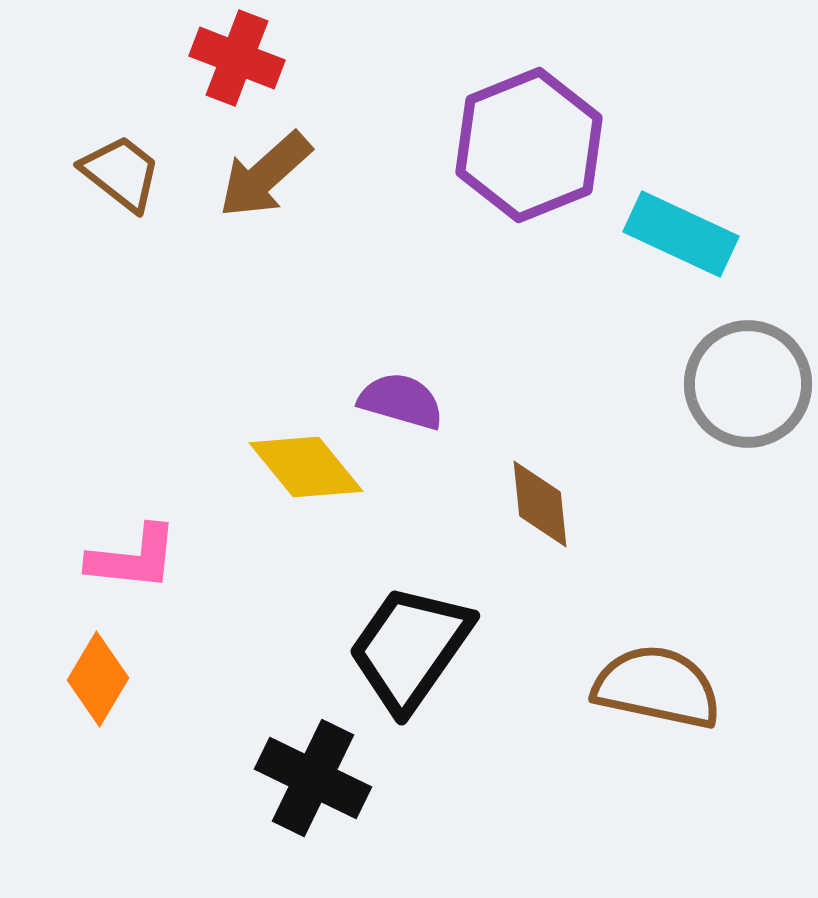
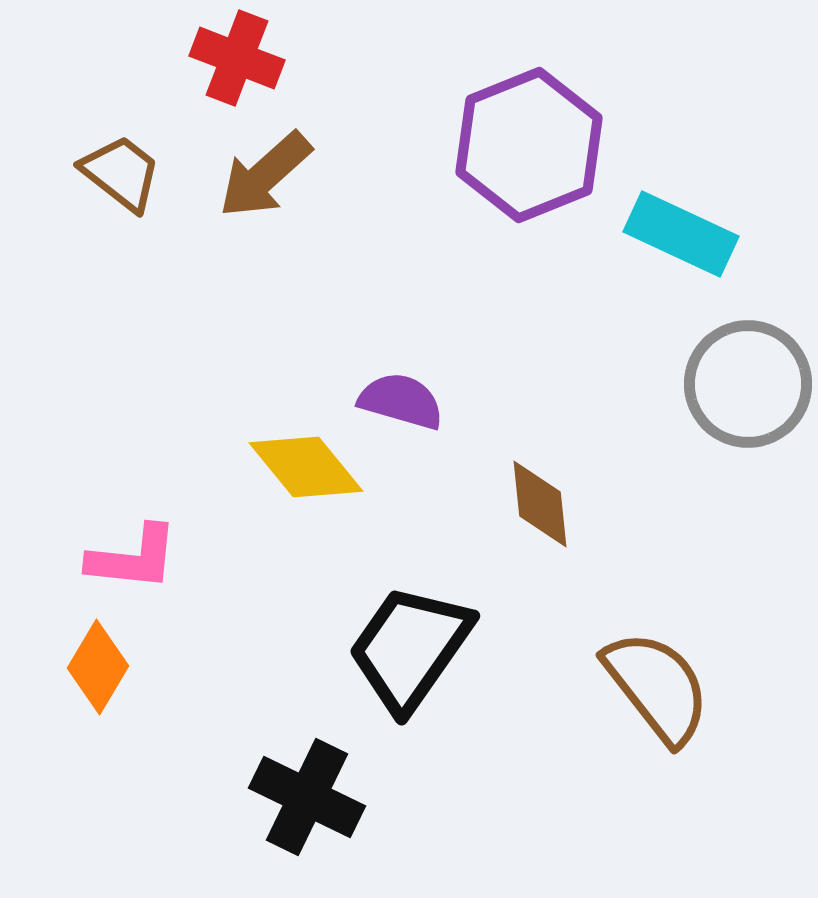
orange diamond: moved 12 px up
brown semicircle: rotated 40 degrees clockwise
black cross: moved 6 px left, 19 px down
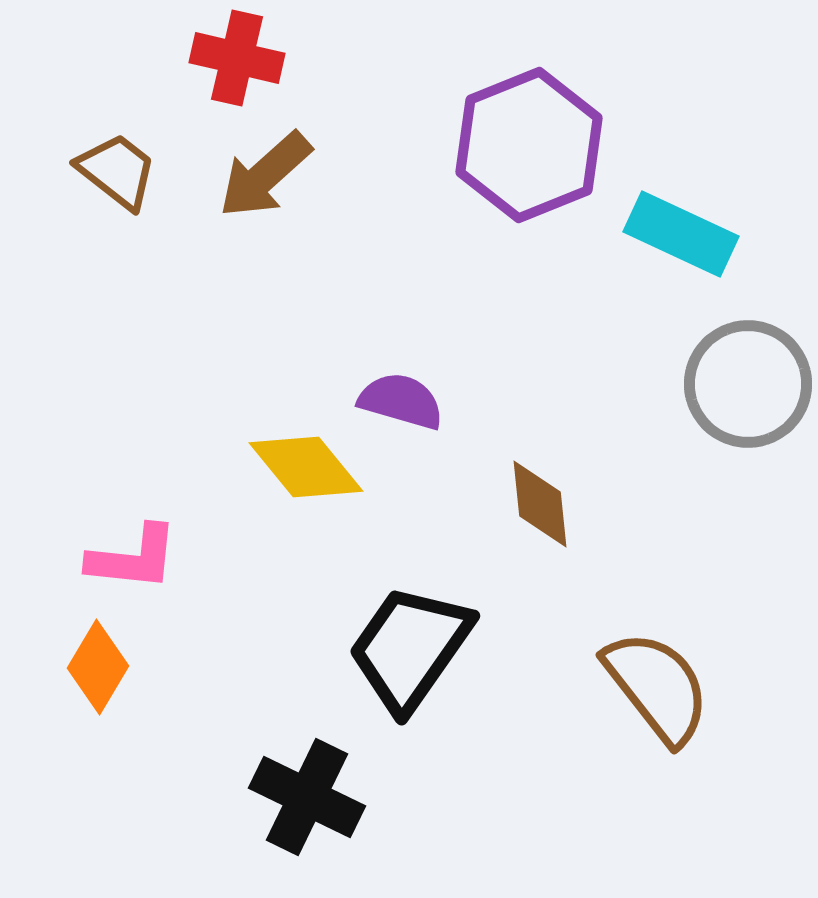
red cross: rotated 8 degrees counterclockwise
brown trapezoid: moved 4 px left, 2 px up
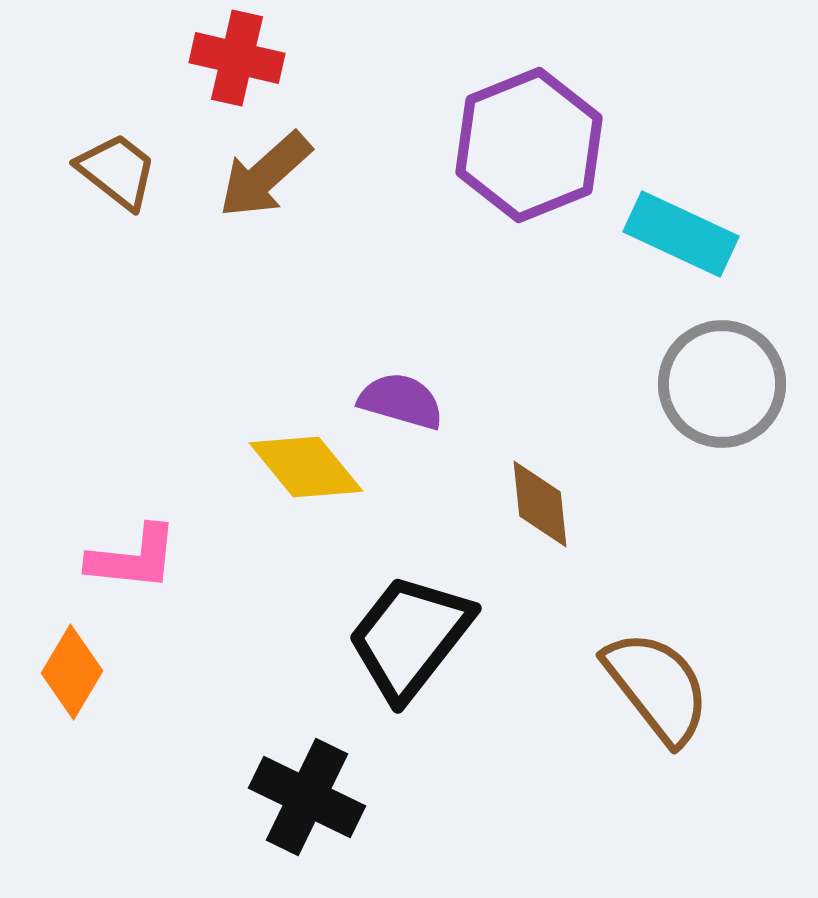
gray circle: moved 26 px left
black trapezoid: moved 11 px up; rotated 3 degrees clockwise
orange diamond: moved 26 px left, 5 px down
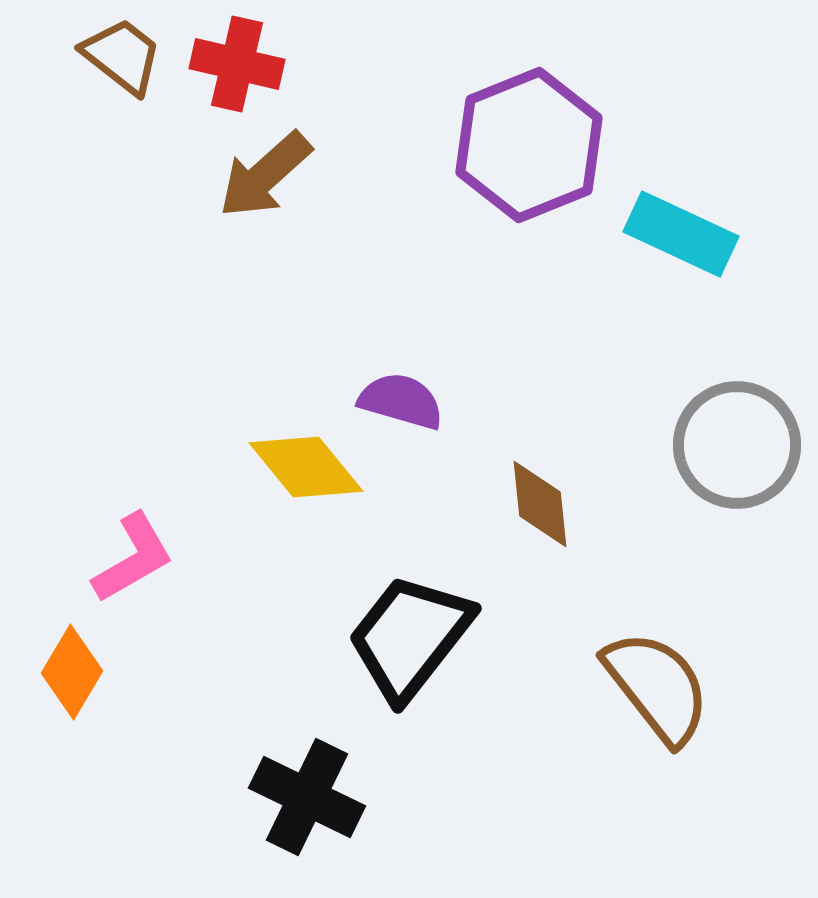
red cross: moved 6 px down
brown trapezoid: moved 5 px right, 115 px up
gray circle: moved 15 px right, 61 px down
pink L-shape: rotated 36 degrees counterclockwise
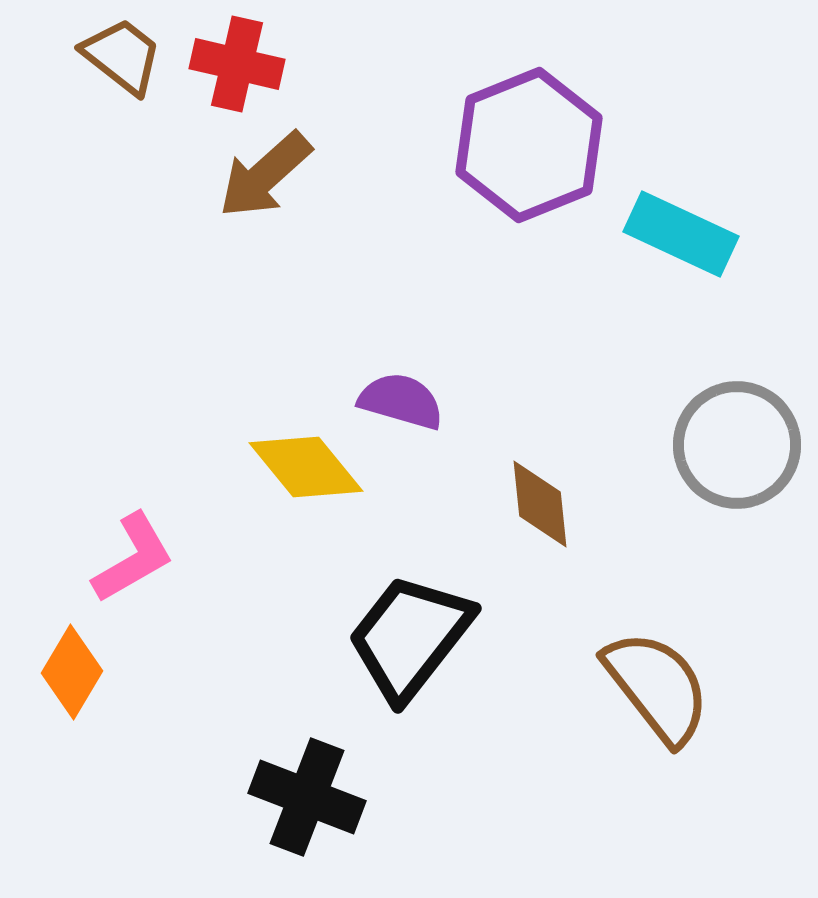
black cross: rotated 5 degrees counterclockwise
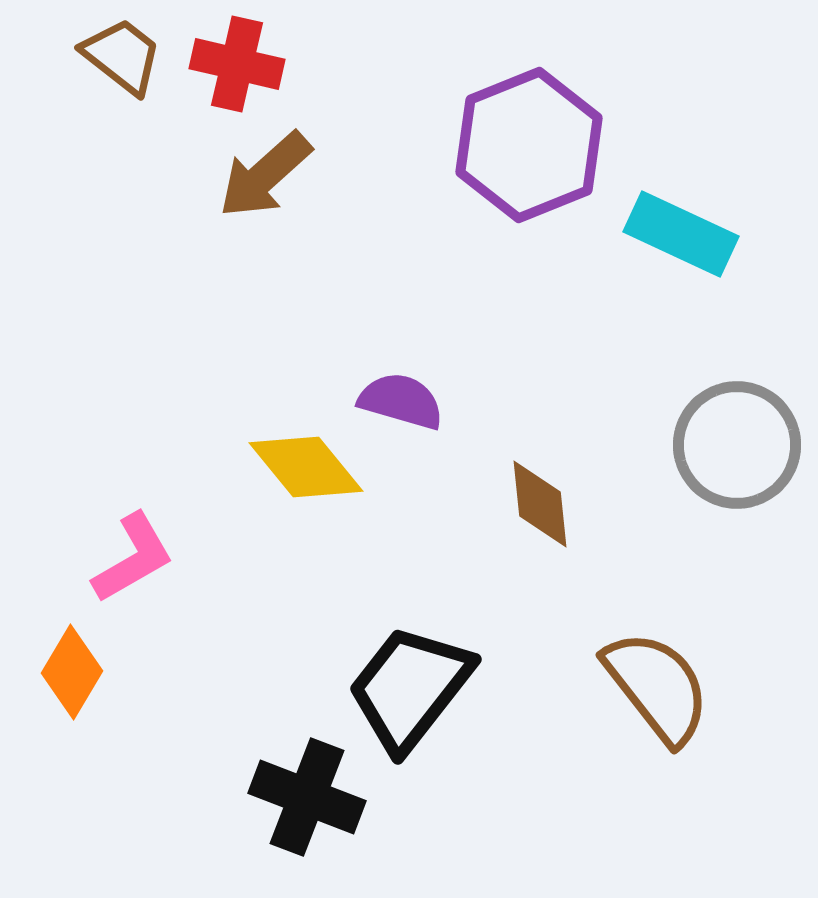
black trapezoid: moved 51 px down
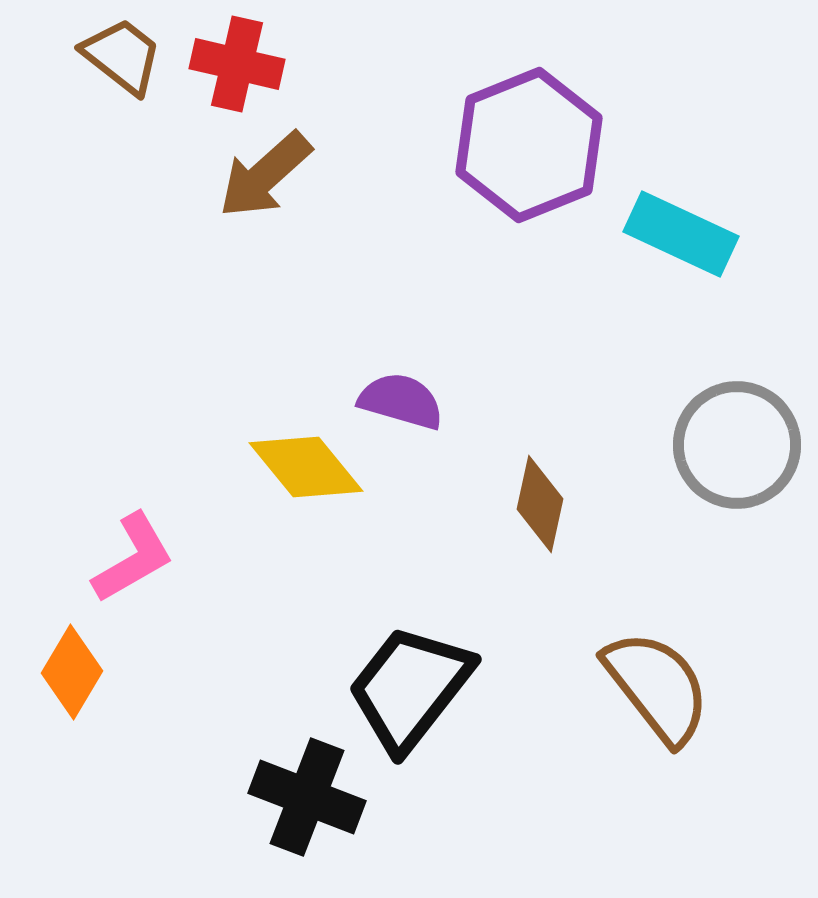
brown diamond: rotated 18 degrees clockwise
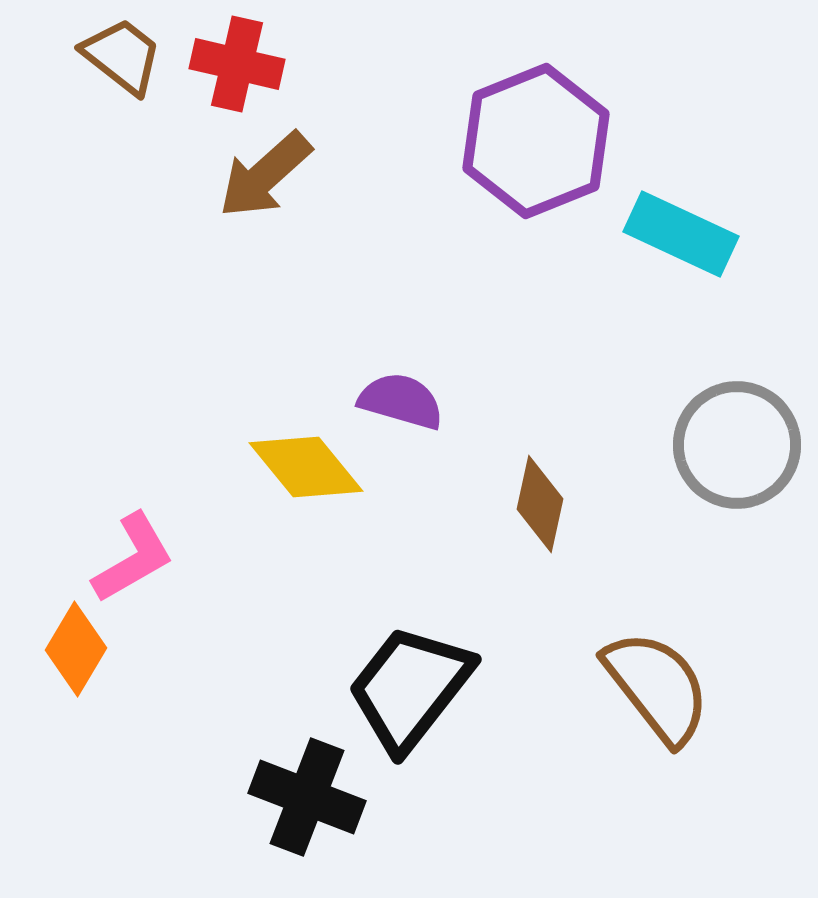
purple hexagon: moved 7 px right, 4 px up
orange diamond: moved 4 px right, 23 px up
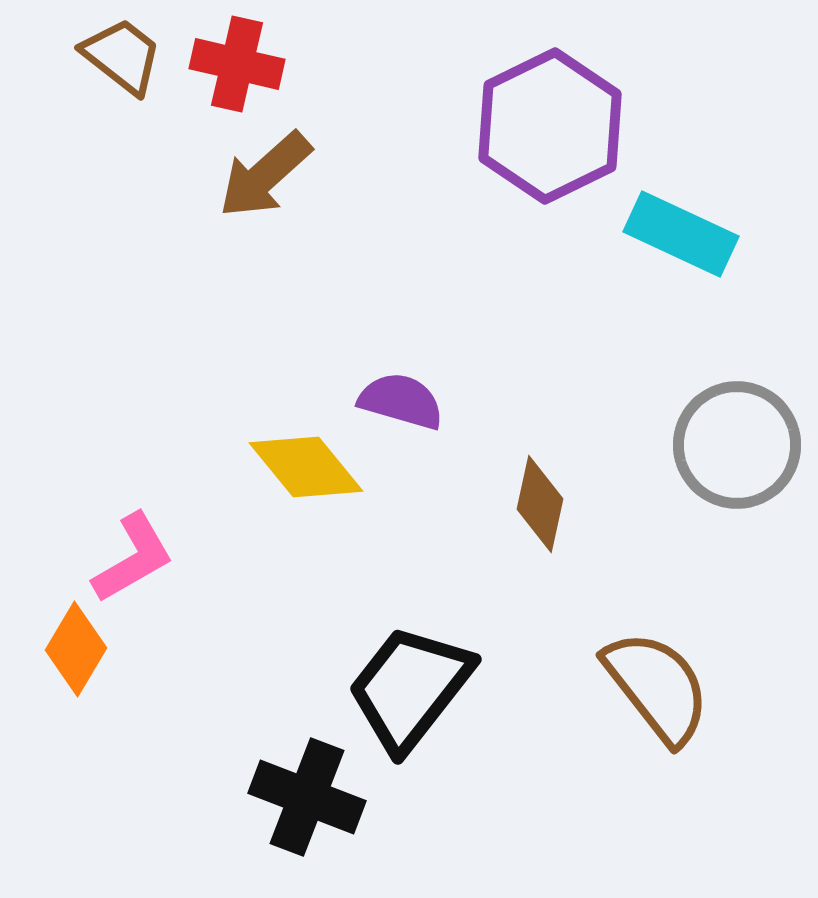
purple hexagon: moved 14 px right, 15 px up; rotated 4 degrees counterclockwise
